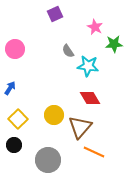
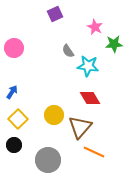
pink circle: moved 1 px left, 1 px up
blue arrow: moved 2 px right, 4 px down
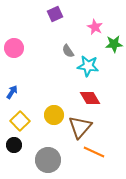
yellow square: moved 2 px right, 2 px down
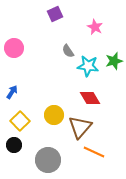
green star: moved 17 px down; rotated 12 degrees counterclockwise
